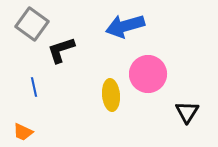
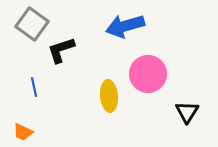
yellow ellipse: moved 2 px left, 1 px down
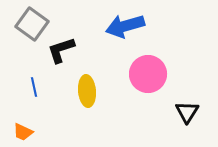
yellow ellipse: moved 22 px left, 5 px up
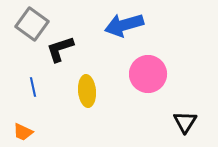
blue arrow: moved 1 px left, 1 px up
black L-shape: moved 1 px left, 1 px up
blue line: moved 1 px left
black triangle: moved 2 px left, 10 px down
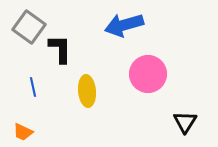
gray square: moved 3 px left, 3 px down
black L-shape: rotated 108 degrees clockwise
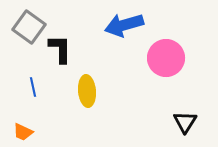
pink circle: moved 18 px right, 16 px up
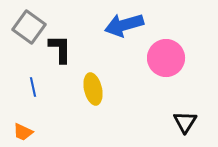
yellow ellipse: moved 6 px right, 2 px up; rotated 8 degrees counterclockwise
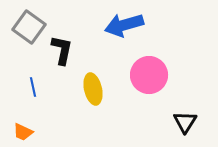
black L-shape: moved 2 px right, 1 px down; rotated 12 degrees clockwise
pink circle: moved 17 px left, 17 px down
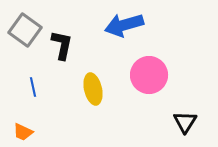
gray square: moved 4 px left, 3 px down
black L-shape: moved 5 px up
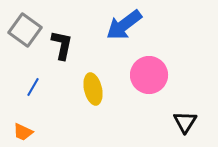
blue arrow: rotated 21 degrees counterclockwise
blue line: rotated 42 degrees clockwise
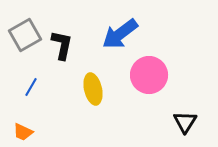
blue arrow: moved 4 px left, 9 px down
gray square: moved 5 px down; rotated 24 degrees clockwise
blue line: moved 2 px left
